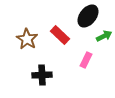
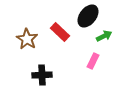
red rectangle: moved 3 px up
pink rectangle: moved 7 px right, 1 px down
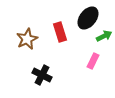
black ellipse: moved 2 px down
red rectangle: rotated 30 degrees clockwise
brown star: rotated 15 degrees clockwise
black cross: rotated 30 degrees clockwise
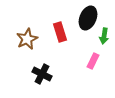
black ellipse: rotated 15 degrees counterclockwise
green arrow: rotated 126 degrees clockwise
black cross: moved 1 px up
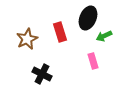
green arrow: rotated 56 degrees clockwise
pink rectangle: rotated 42 degrees counterclockwise
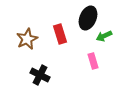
red rectangle: moved 2 px down
black cross: moved 2 px left, 1 px down
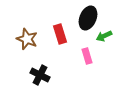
brown star: rotated 25 degrees counterclockwise
pink rectangle: moved 6 px left, 5 px up
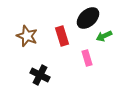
black ellipse: rotated 25 degrees clockwise
red rectangle: moved 2 px right, 2 px down
brown star: moved 3 px up
pink rectangle: moved 2 px down
